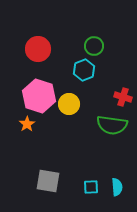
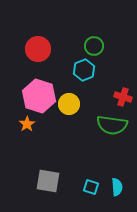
cyan square: rotated 21 degrees clockwise
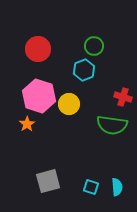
gray square: rotated 25 degrees counterclockwise
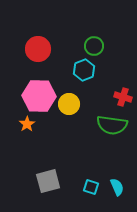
pink hexagon: rotated 16 degrees counterclockwise
cyan semicircle: rotated 18 degrees counterclockwise
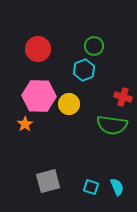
orange star: moved 2 px left
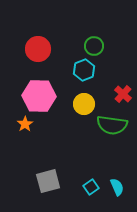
red cross: moved 3 px up; rotated 24 degrees clockwise
yellow circle: moved 15 px right
cyan square: rotated 35 degrees clockwise
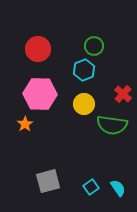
pink hexagon: moved 1 px right, 2 px up
cyan semicircle: moved 1 px right, 1 px down; rotated 12 degrees counterclockwise
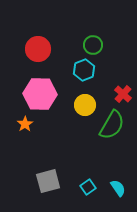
green circle: moved 1 px left, 1 px up
yellow circle: moved 1 px right, 1 px down
green semicircle: rotated 68 degrees counterclockwise
cyan square: moved 3 px left
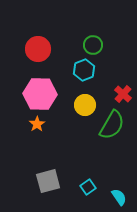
orange star: moved 12 px right
cyan semicircle: moved 1 px right, 9 px down
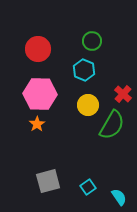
green circle: moved 1 px left, 4 px up
cyan hexagon: rotated 15 degrees counterclockwise
yellow circle: moved 3 px right
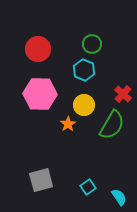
green circle: moved 3 px down
yellow circle: moved 4 px left
orange star: moved 31 px right
gray square: moved 7 px left, 1 px up
